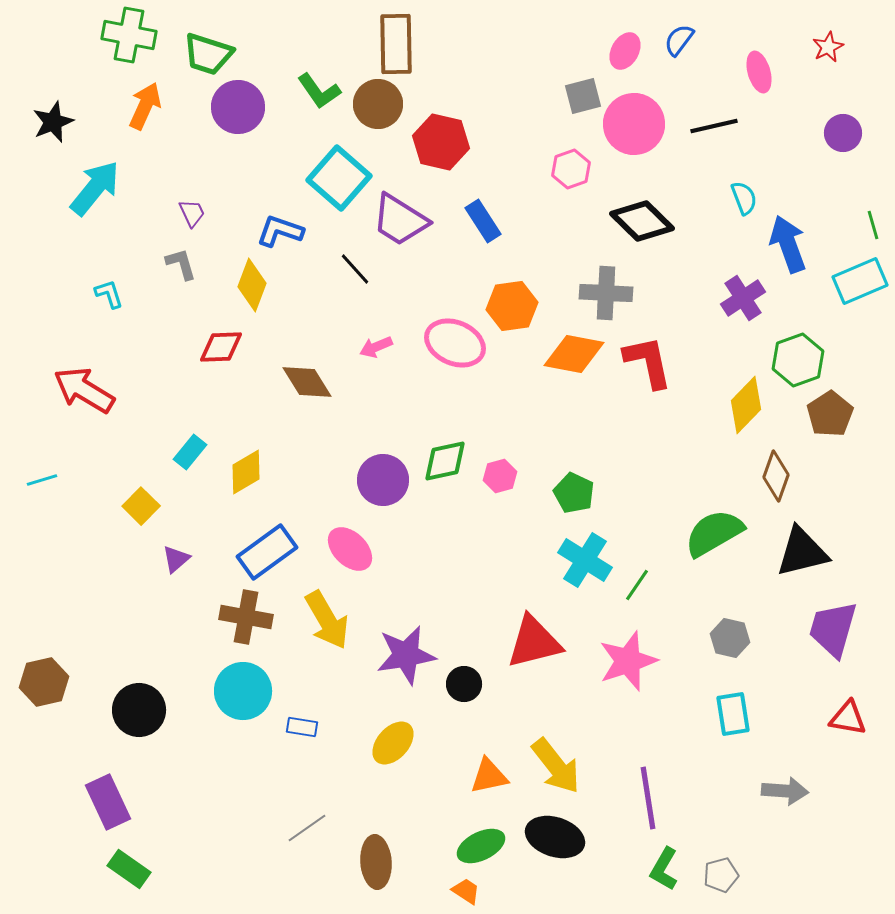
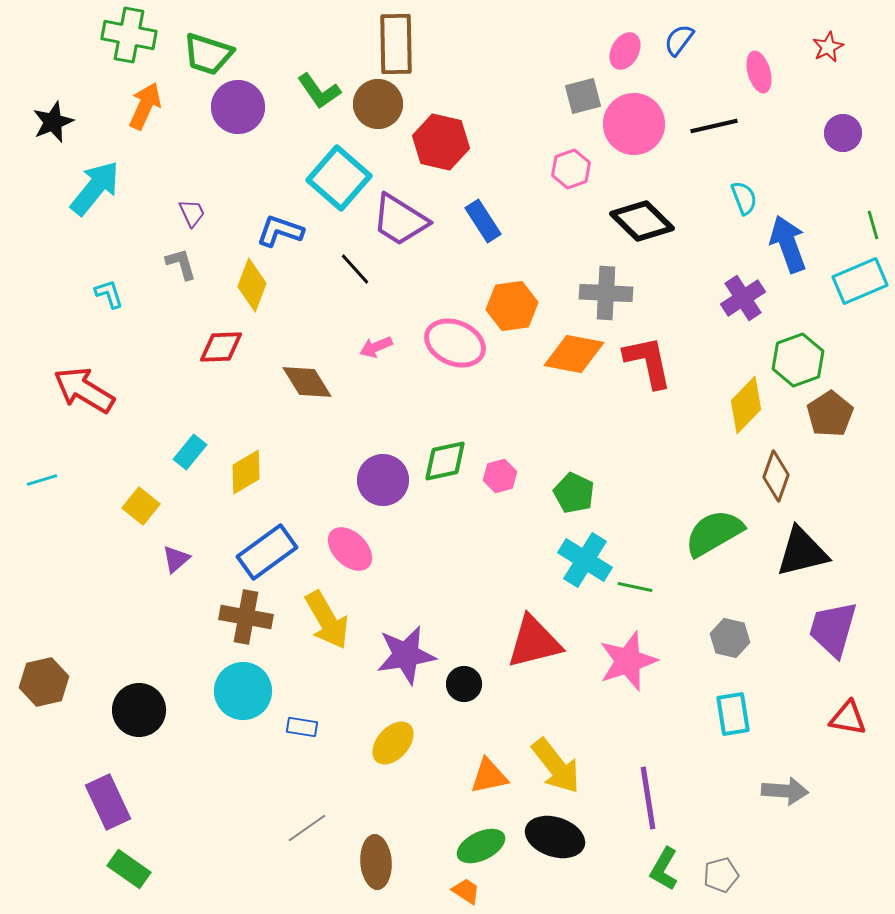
yellow square at (141, 506): rotated 6 degrees counterclockwise
green line at (637, 585): moved 2 px left, 2 px down; rotated 68 degrees clockwise
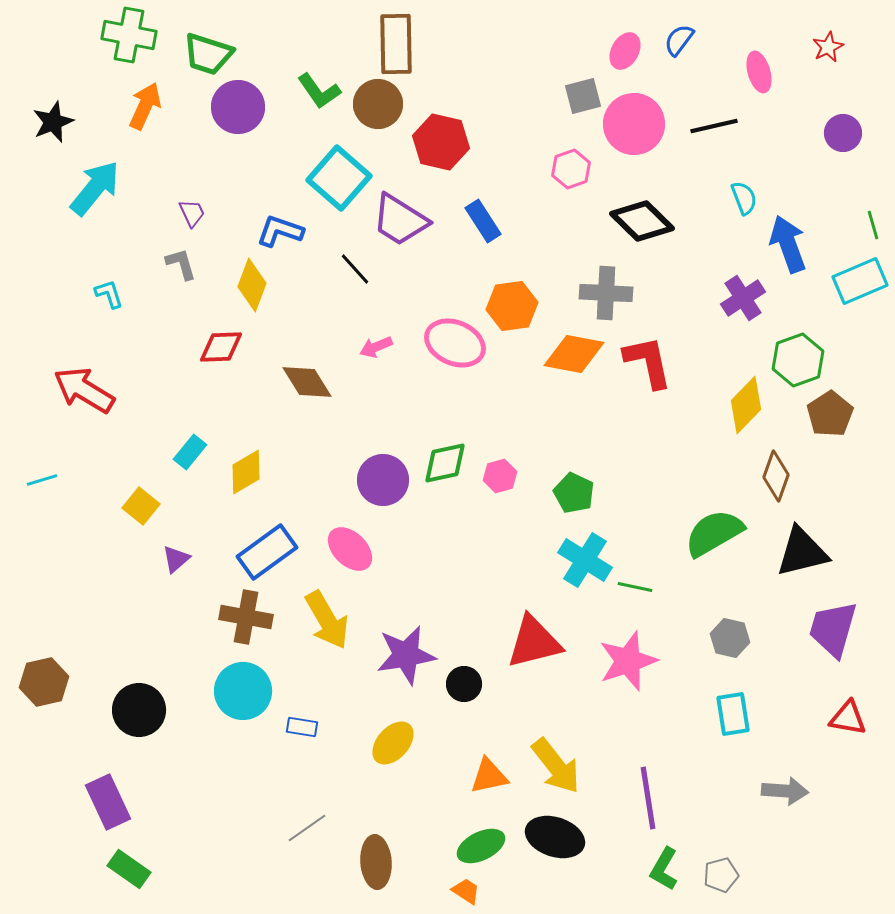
green diamond at (445, 461): moved 2 px down
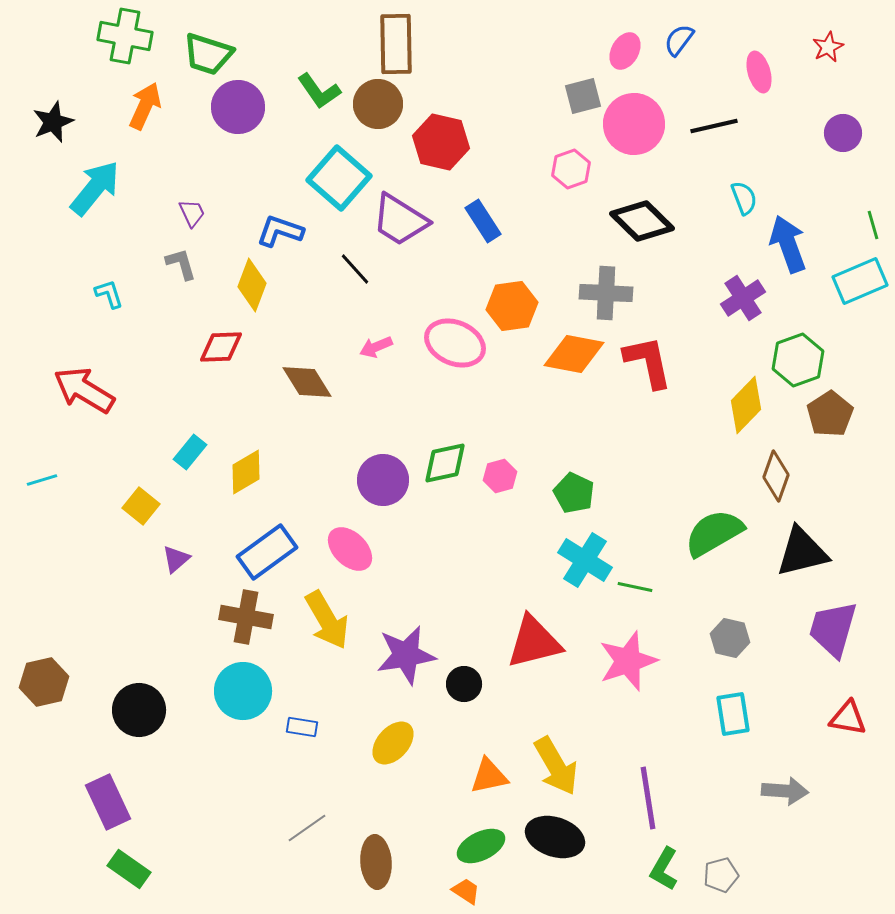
green cross at (129, 35): moved 4 px left, 1 px down
yellow arrow at (556, 766): rotated 8 degrees clockwise
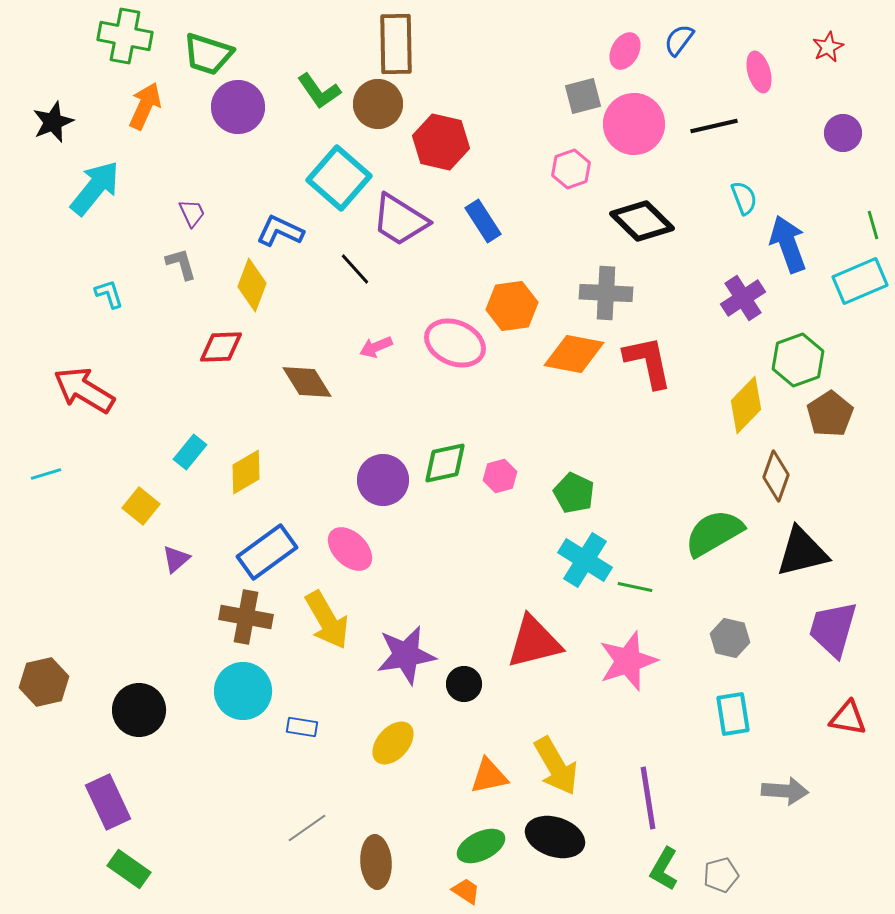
blue L-shape at (280, 231): rotated 6 degrees clockwise
cyan line at (42, 480): moved 4 px right, 6 px up
